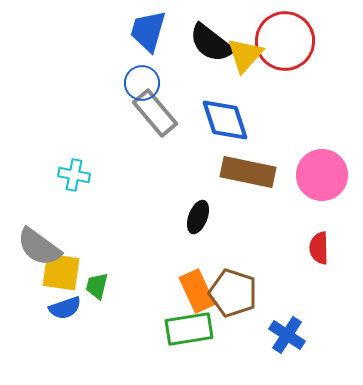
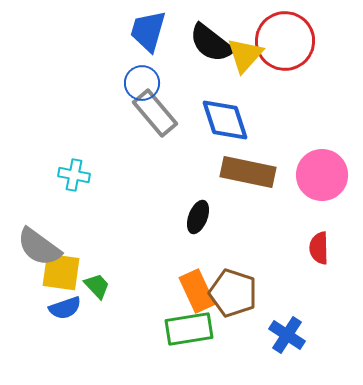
green trapezoid: rotated 124 degrees clockwise
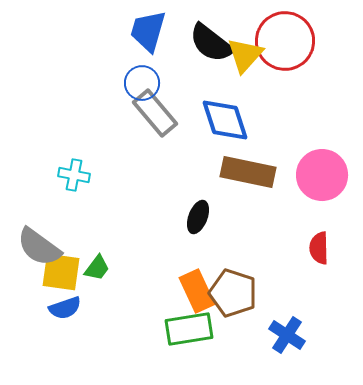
green trapezoid: moved 18 px up; rotated 80 degrees clockwise
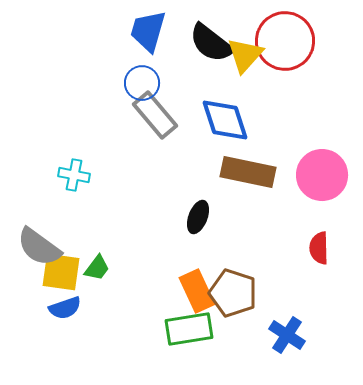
gray rectangle: moved 2 px down
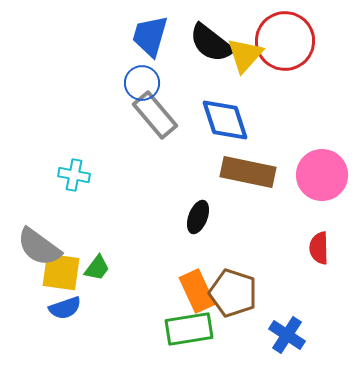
blue trapezoid: moved 2 px right, 5 px down
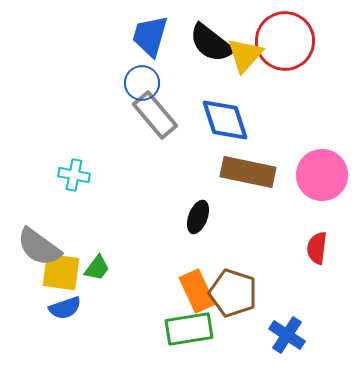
red semicircle: moved 2 px left; rotated 8 degrees clockwise
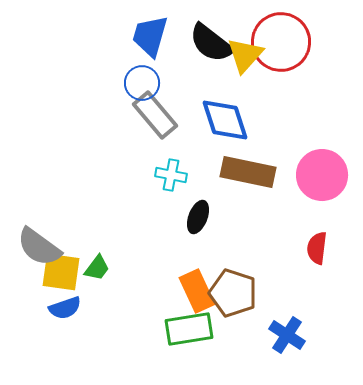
red circle: moved 4 px left, 1 px down
cyan cross: moved 97 px right
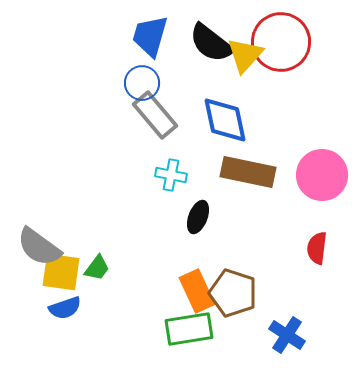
blue diamond: rotated 6 degrees clockwise
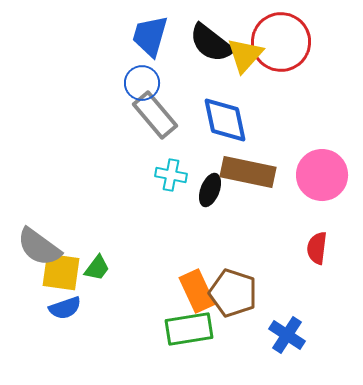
black ellipse: moved 12 px right, 27 px up
